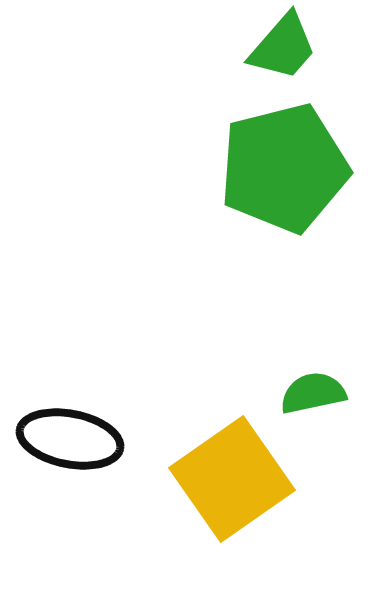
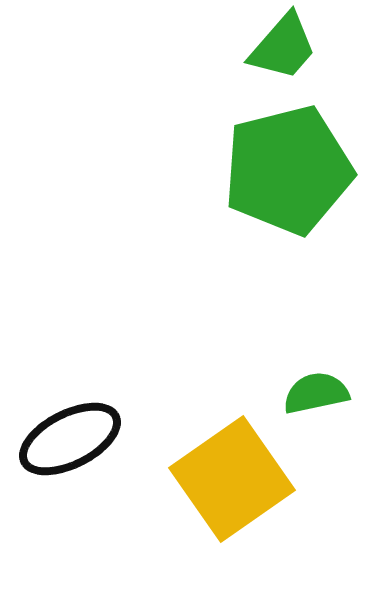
green pentagon: moved 4 px right, 2 px down
green semicircle: moved 3 px right
black ellipse: rotated 38 degrees counterclockwise
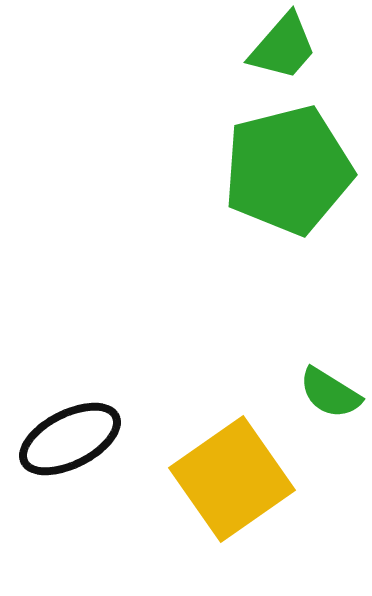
green semicircle: moved 14 px right; rotated 136 degrees counterclockwise
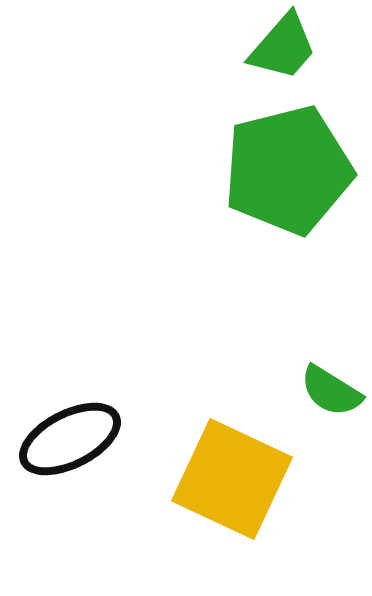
green semicircle: moved 1 px right, 2 px up
yellow square: rotated 30 degrees counterclockwise
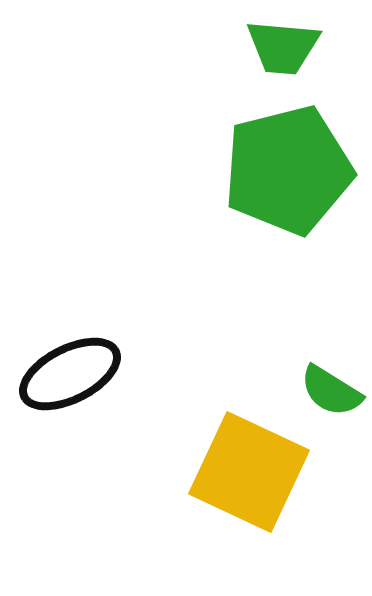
green trapezoid: rotated 54 degrees clockwise
black ellipse: moved 65 px up
yellow square: moved 17 px right, 7 px up
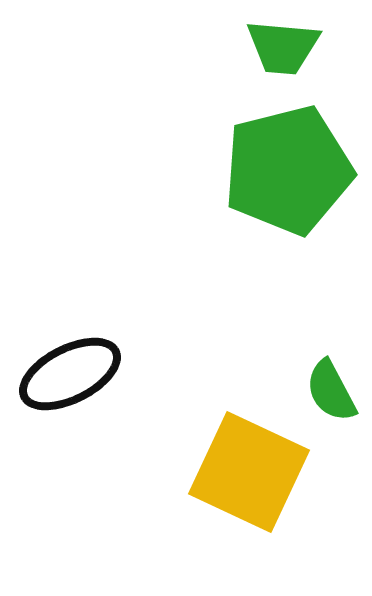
green semicircle: rotated 30 degrees clockwise
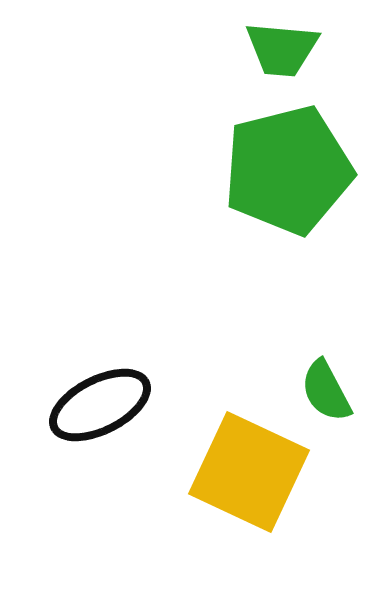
green trapezoid: moved 1 px left, 2 px down
black ellipse: moved 30 px right, 31 px down
green semicircle: moved 5 px left
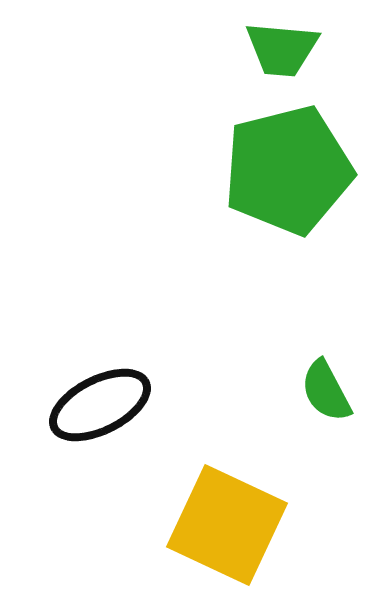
yellow square: moved 22 px left, 53 px down
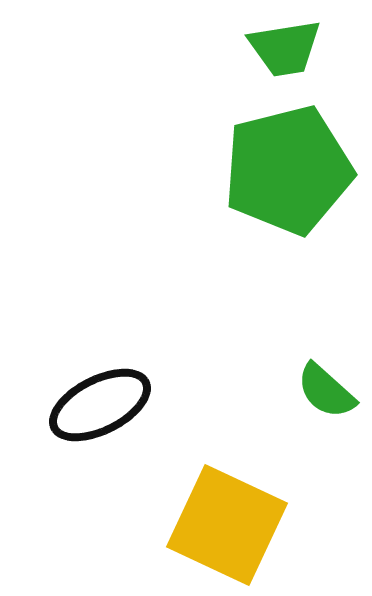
green trapezoid: moved 3 px right, 1 px up; rotated 14 degrees counterclockwise
green semicircle: rotated 20 degrees counterclockwise
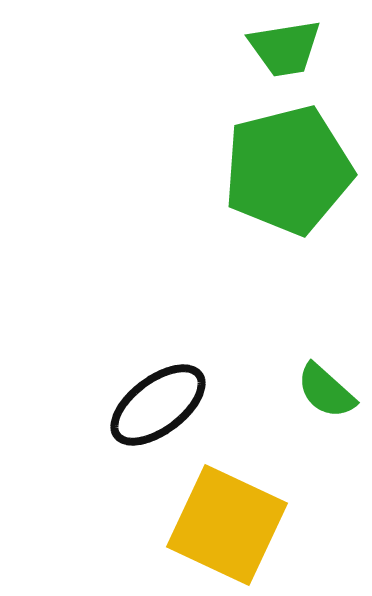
black ellipse: moved 58 px right; rotated 10 degrees counterclockwise
